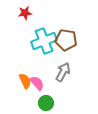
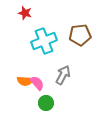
red star: rotated 24 degrees clockwise
brown pentagon: moved 14 px right, 5 px up; rotated 15 degrees counterclockwise
gray arrow: moved 3 px down
orange semicircle: rotated 119 degrees clockwise
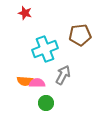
cyan cross: moved 1 px right, 8 px down
pink semicircle: rotated 49 degrees counterclockwise
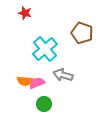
brown pentagon: moved 2 px right, 2 px up; rotated 25 degrees clockwise
cyan cross: rotated 20 degrees counterclockwise
gray arrow: rotated 102 degrees counterclockwise
pink semicircle: rotated 21 degrees counterclockwise
green circle: moved 2 px left, 1 px down
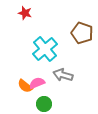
orange semicircle: moved 5 px down; rotated 35 degrees clockwise
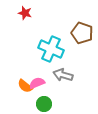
cyan cross: moved 6 px right; rotated 25 degrees counterclockwise
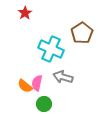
red star: rotated 24 degrees clockwise
brown pentagon: rotated 20 degrees clockwise
gray arrow: moved 2 px down
pink semicircle: rotated 56 degrees counterclockwise
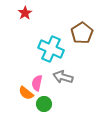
orange semicircle: moved 1 px right, 7 px down
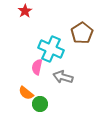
red star: moved 2 px up
pink semicircle: moved 16 px up
green circle: moved 4 px left
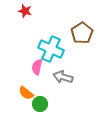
red star: rotated 24 degrees counterclockwise
